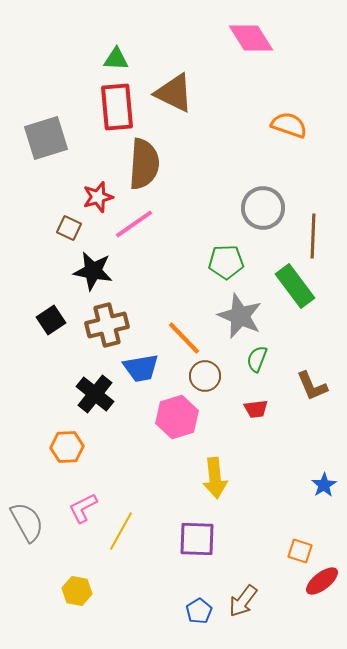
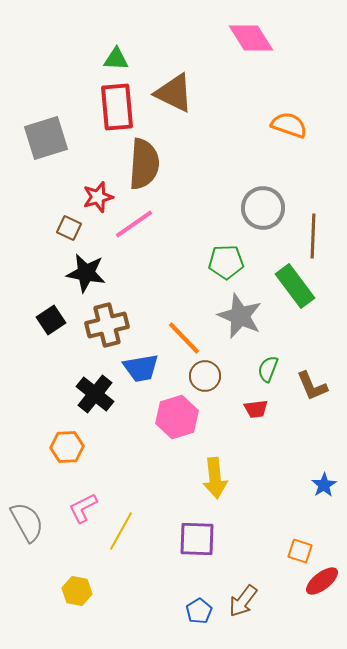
black star: moved 7 px left, 2 px down
green semicircle: moved 11 px right, 10 px down
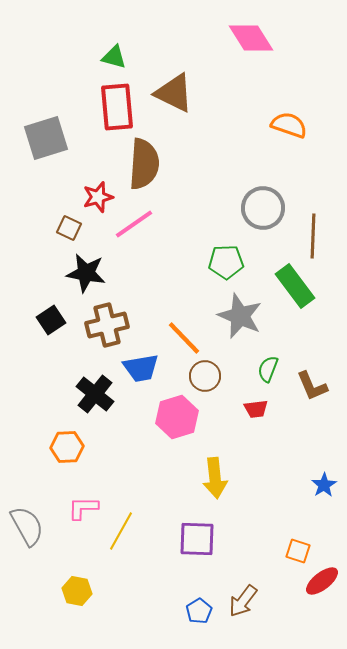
green triangle: moved 2 px left, 2 px up; rotated 12 degrees clockwise
pink L-shape: rotated 28 degrees clockwise
gray semicircle: moved 4 px down
orange square: moved 2 px left
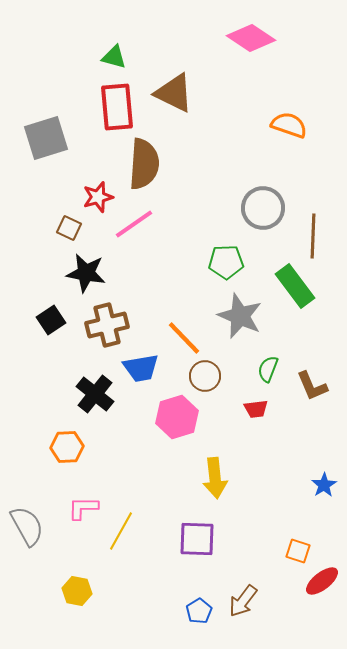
pink diamond: rotated 24 degrees counterclockwise
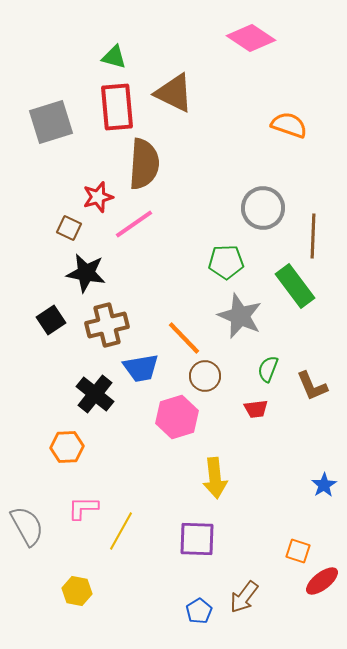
gray square: moved 5 px right, 16 px up
brown arrow: moved 1 px right, 4 px up
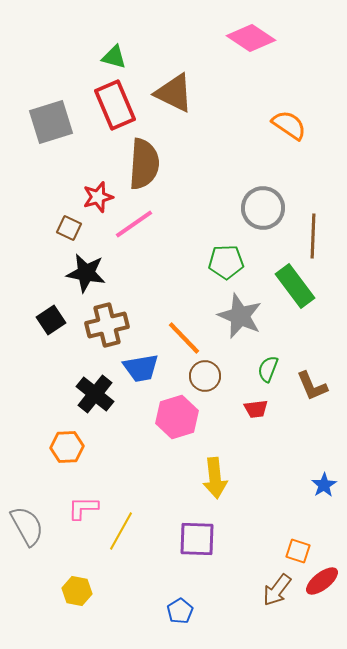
red rectangle: moved 2 px left, 2 px up; rotated 18 degrees counterclockwise
orange semicircle: rotated 15 degrees clockwise
brown arrow: moved 33 px right, 7 px up
blue pentagon: moved 19 px left
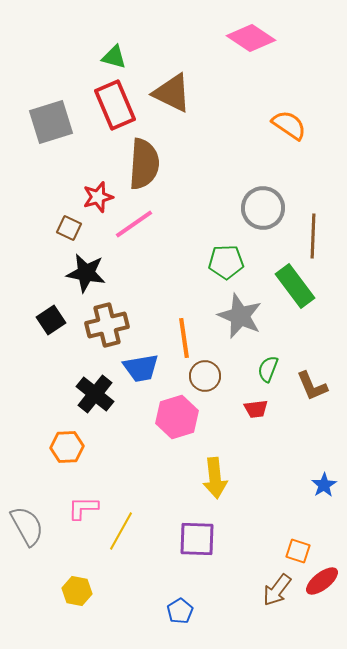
brown triangle: moved 2 px left
orange line: rotated 36 degrees clockwise
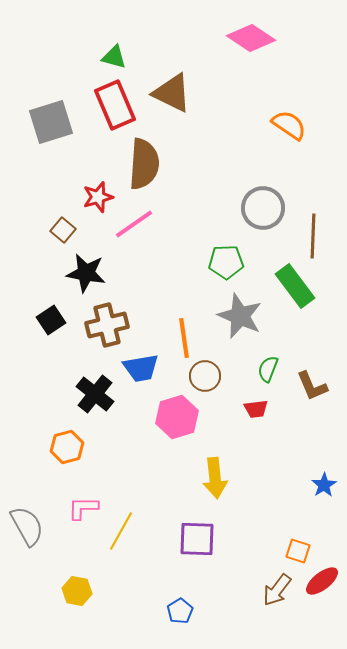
brown square: moved 6 px left, 2 px down; rotated 15 degrees clockwise
orange hexagon: rotated 12 degrees counterclockwise
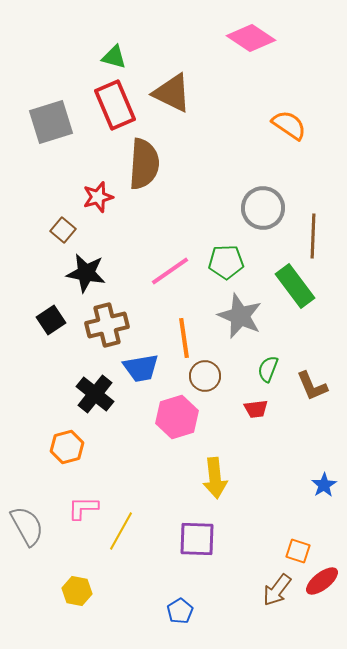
pink line: moved 36 px right, 47 px down
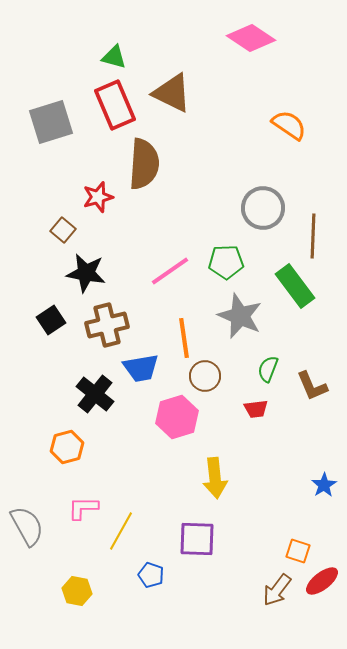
blue pentagon: moved 29 px left, 36 px up; rotated 20 degrees counterclockwise
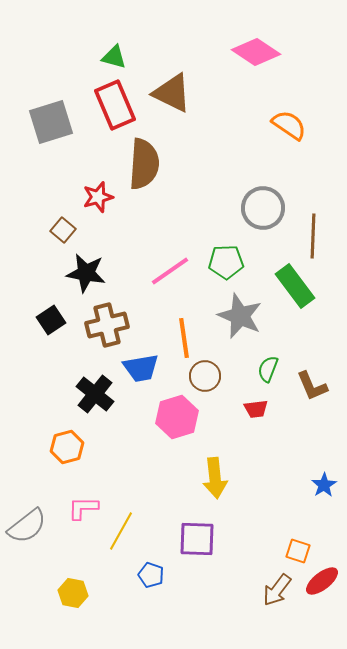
pink diamond: moved 5 px right, 14 px down
gray semicircle: rotated 81 degrees clockwise
yellow hexagon: moved 4 px left, 2 px down
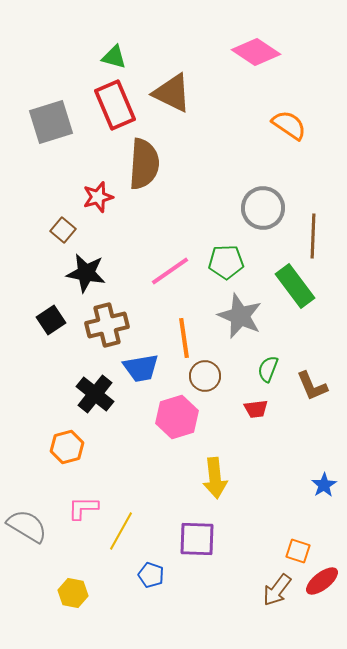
gray semicircle: rotated 111 degrees counterclockwise
